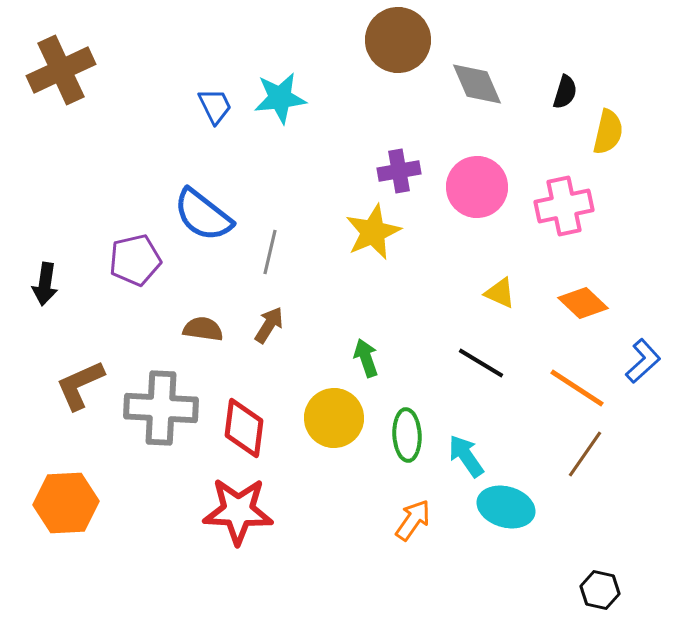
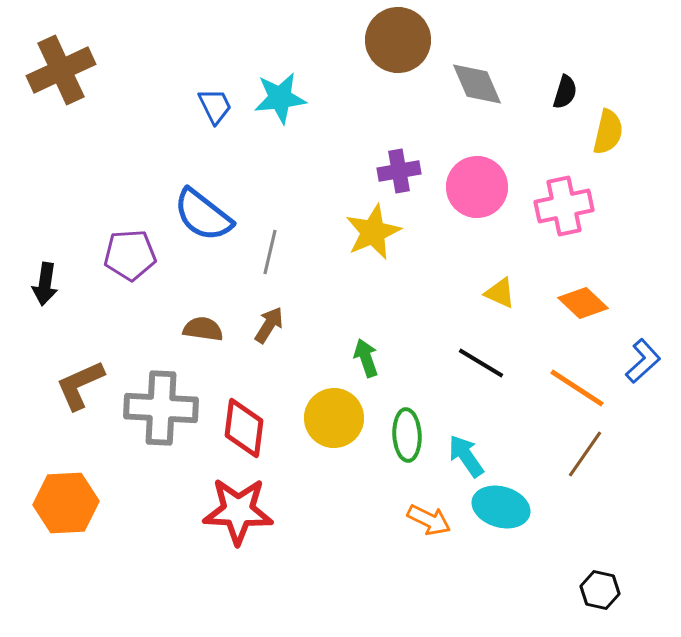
purple pentagon: moved 5 px left, 5 px up; rotated 9 degrees clockwise
cyan ellipse: moved 5 px left
orange arrow: moved 16 px right; rotated 81 degrees clockwise
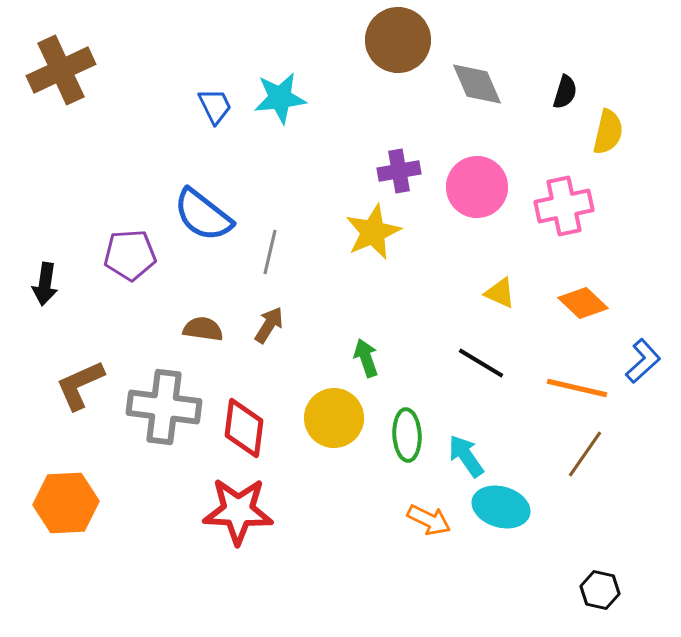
orange line: rotated 20 degrees counterclockwise
gray cross: moved 3 px right, 1 px up; rotated 4 degrees clockwise
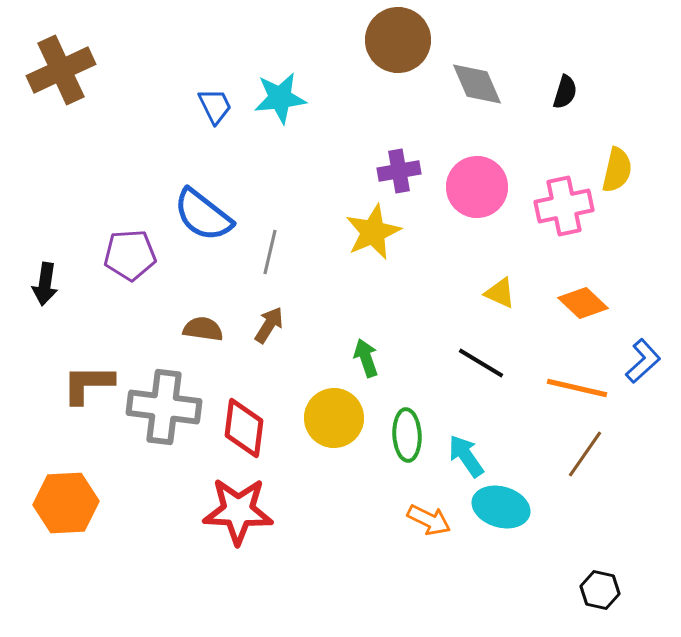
yellow semicircle: moved 9 px right, 38 px down
brown L-shape: moved 8 px right, 1 px up; rotated 24 degrees clockwise
